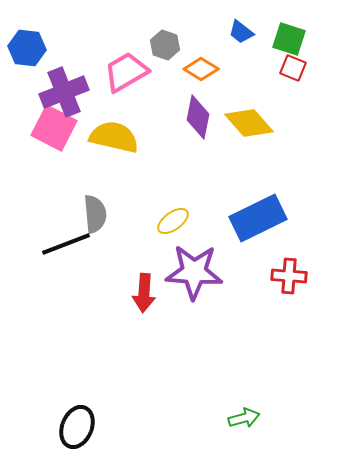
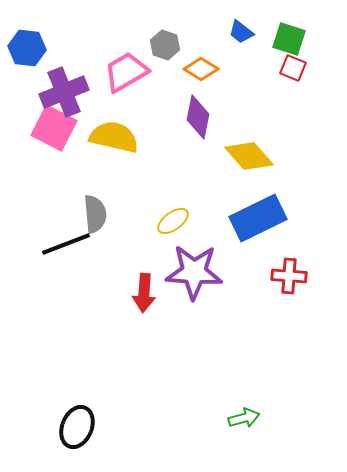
yellow diamond: moved 33 px down
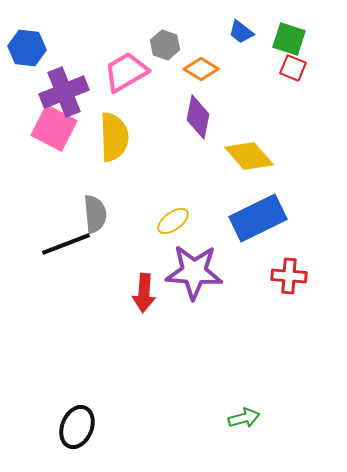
yellow semicircle: rotated 75 degrees clockwise
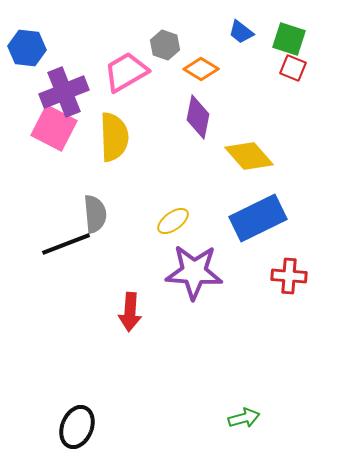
red arrow: moved 14 px left, 19 px down
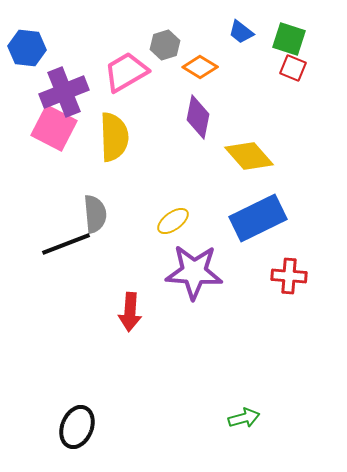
gray hexagon: rotated 24 degrees clockwise
orange diamond: moved 1 px left, 2 px up
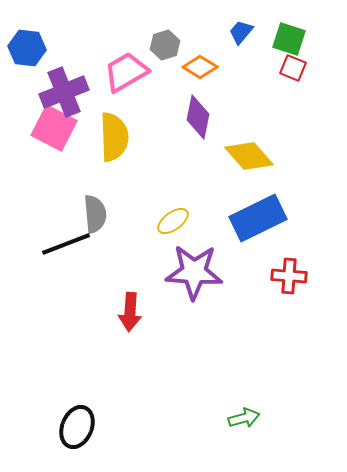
blue trapezoid: rotated 92 degrees clockwise
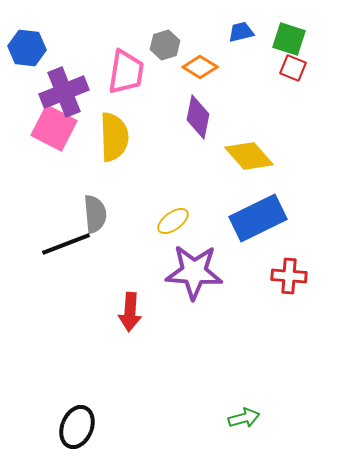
blue trapezoid: rotated 36 degrees clockwise
pink trapezoid: rotated 129 degrees clockwise
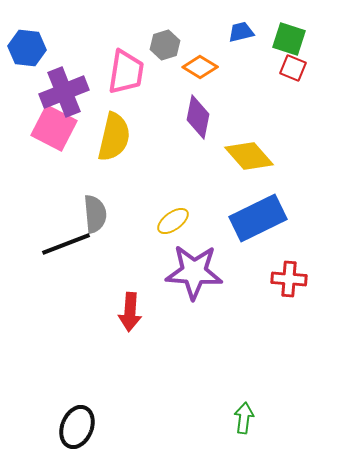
yellow semicircle: rotated 15 degrees clockwise
red cross: moved 3 px down
green arrow: rotated 68 degrees counterclockwise
